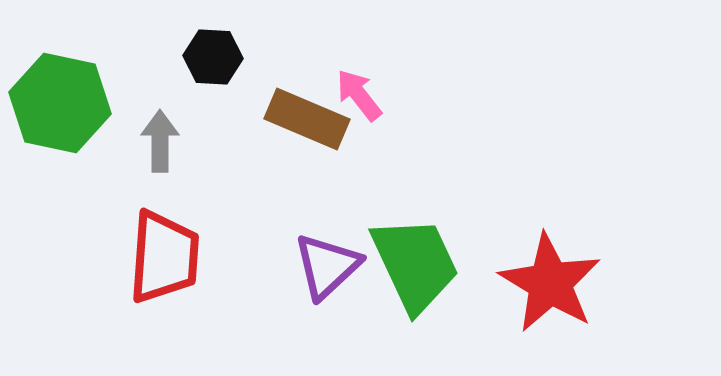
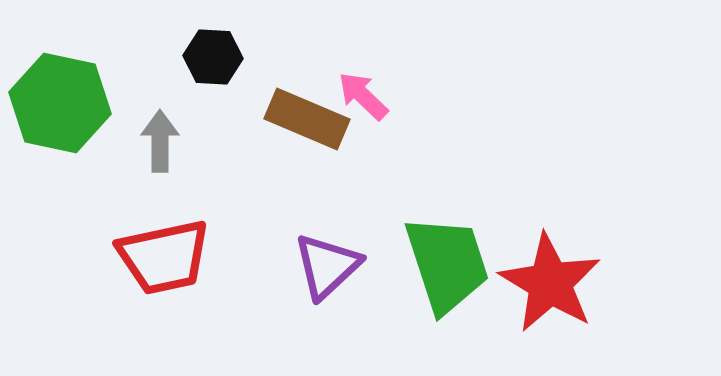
pink arrow: moved 4 px right, 1 px down; rotated 8 degrees counterclockwise
red trapezoid: rotated 74 degrees clockwise
green trapezoid: moved 32 px right; rotated 7 degrees clockwise
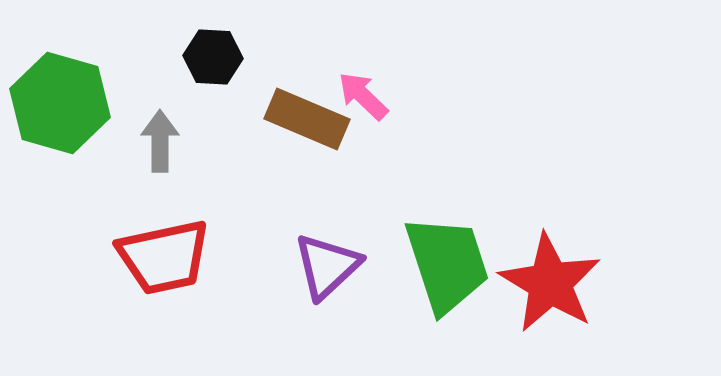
green hexagon: rotated 4 degrees clockwise
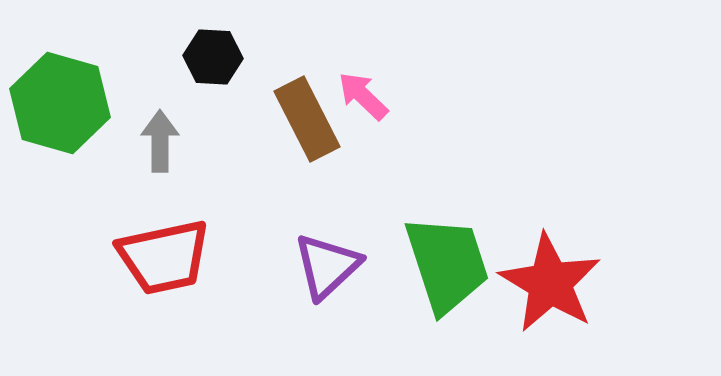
brown rectangle: rotated 40 degrees clockwise
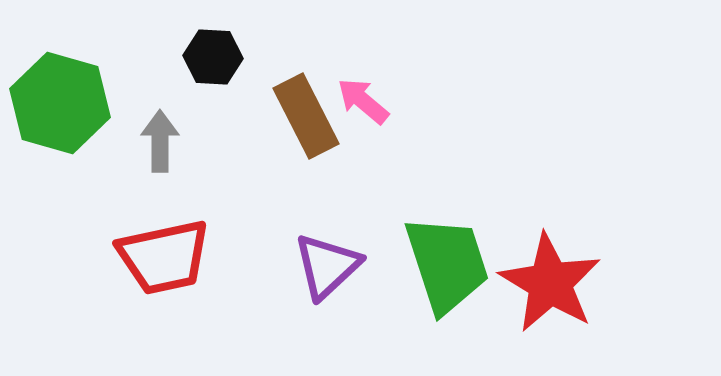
pink arrow: moved 5 px down; rotated 4 degrees counterclockwise
brown rectangle: moved 1 px left, 3 px up
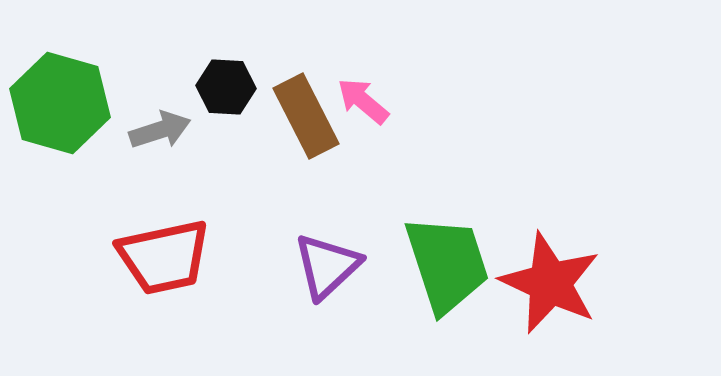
black hexagon: moved 13 px right, 30 px down
gray arrow: moved 11 px up; rotated 72 degrees clockwise
red star: rotated 6 degrees counterclockwise
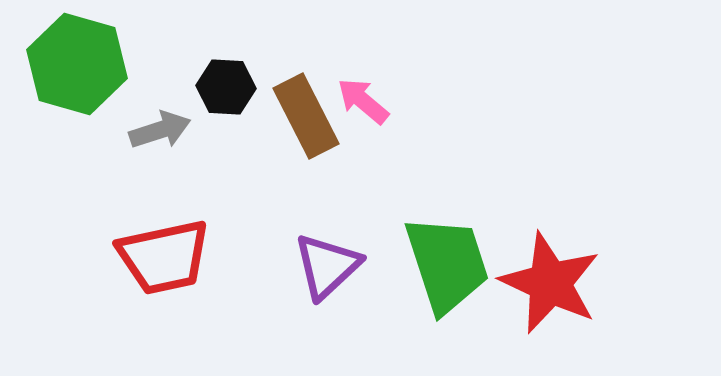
green hexagon: moved 17 px right, 39 px up
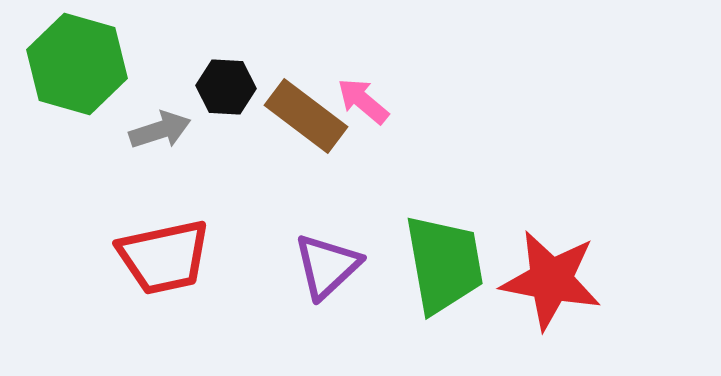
brown rectangle: rotated 26 degrees counterclockwise
green trapezoid: moved 3 px left; rotated 8 degrees clockwise
red star: moved 1 px right, 3 px up; rotated 14 degrees counterclockwise
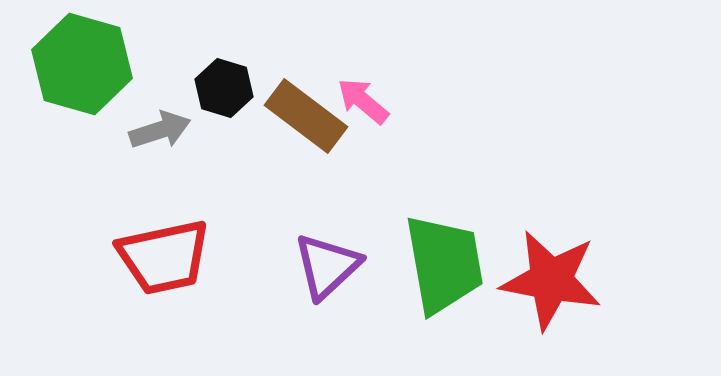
green hexagon: moved 5 px right
black hexagon: moved 2 px left, 1 px down; rotated 14 degrees clockwise
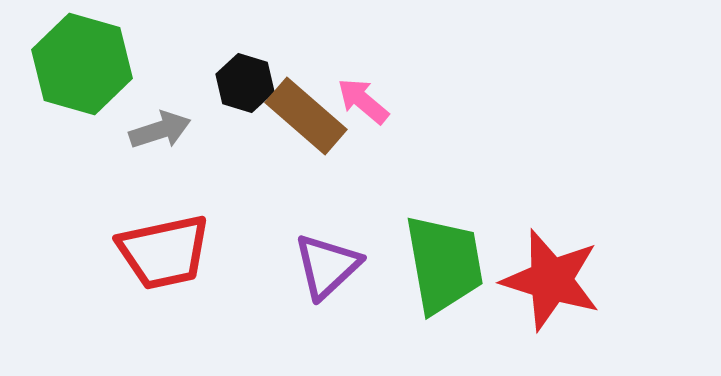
black hexagon: moved 21 px right, 5 px up
brown rectangle: rotated 4 degrees clockwise
red trapezoid: moved 5 px up
red star: rotated 6 degrees clockwise
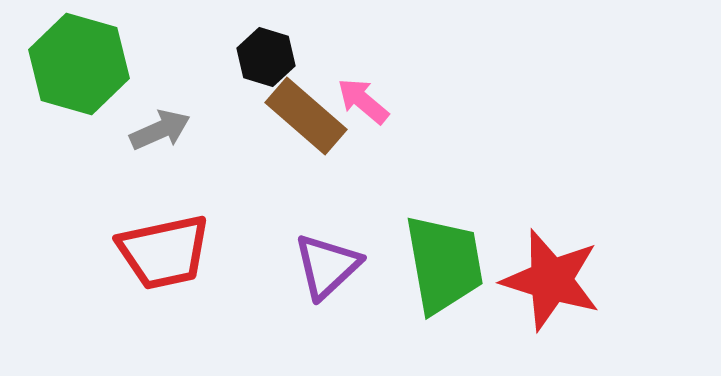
green hexagon: moved 3 px left
black hexagon: moved 21 px right, 26 px up
gray arrow: rotated 6 degrees counterclockwise
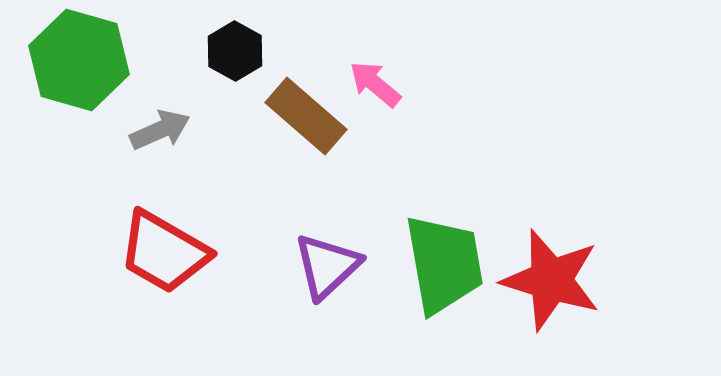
black hexagon: moved 31 px left, 6 px up; rotated 12 degrees clockwise
green hexagon: moved 4 px up
pink arrow: moved 12 px right, 17 px up
red trapezoid: rotated 42 degrees clockwise
